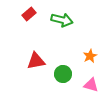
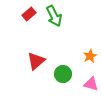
green arrow: moved 8 px left, 4 px up; rotated 50 degrees clockwise
red triangle: rotated 30 degrees counterclockwise
pink triangle: moved 1 px up
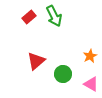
red rectangle: moved 3 px down
pink triangle: rotated 14 degrees clockwise
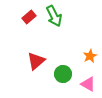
pink triangle: moved 3 px left
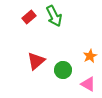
green circle: moved 4 px up
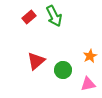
pink triangle: rotated 42 degrees counterclockwise
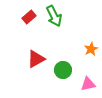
orange star: moved 1 px right, 7 px up
red triangle: moved 2 px up; rotated 12 degrees clockwise
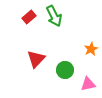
red triangle: rotated 18 degrees counterclockwise
green circle: moved 2 px right
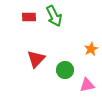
red rectangle: rotated 40 degrees clockwise
pink triangle: moved 1 px left, 1 px down
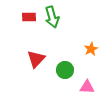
green arrow: moved 2 px left, 1 px down; rotated 10 degrees clockwise
pink triangle: moved 2 px down; rotated 14 degrees clockwise
